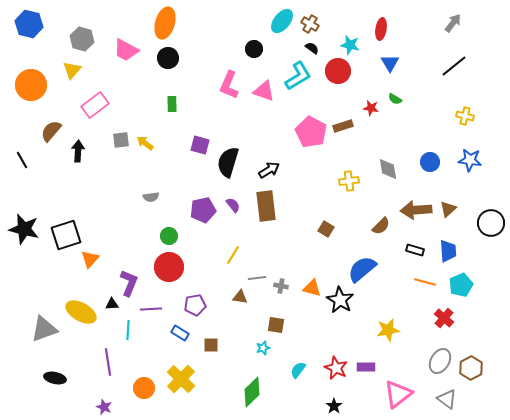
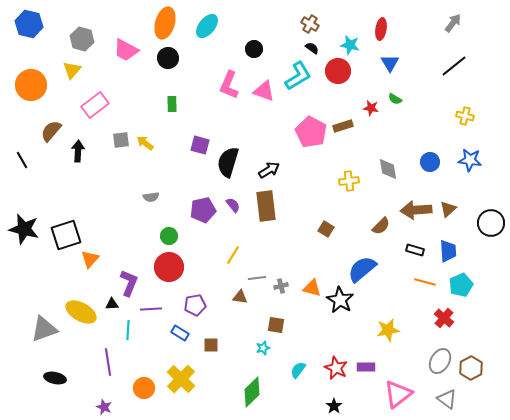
cyan ellipse at (282, 21): moved 75 px left, 5 px down
gray cross at (281, 286): rotated 24 degrees counterclockwise
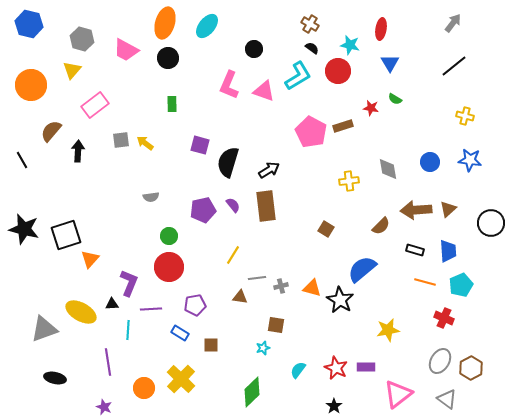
red cross at (444, 318): rotated 18 degrees counterclockwise
